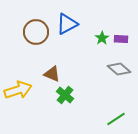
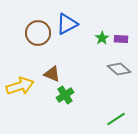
brown circle: moved 2 px right, 1 px down
yellow arrow: moved 2 px right, 4 px up
green cross: rotated 18 degrees clockwise
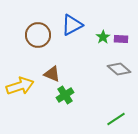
blue triangle: moved 5 px right, 1 px down
brown circle: moved 2 px down
green star: moved 1 px right, 1 px up
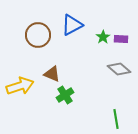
green line: rotated 66 degrees counterclockwise
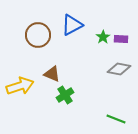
gray diamond: rotated 30 degrees counterclockwise
green line: rotated 60 degrees counterclockwise
